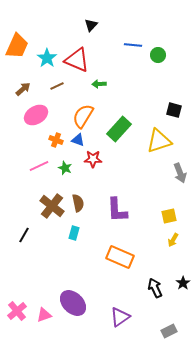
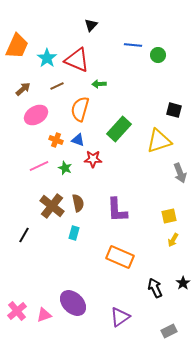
orange semicircle: moved 3 px left, 7 px up; rotated 15 degrees counterclockwise
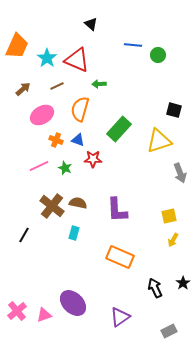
black triangle: moved 1 px up; rotated 32 degrees counterclockwise
pink ellipse: moved 6 px right
brown semicircle: rotated 66 degrees counterclockwise
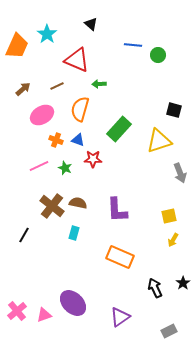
cyan star: moved 24 px up
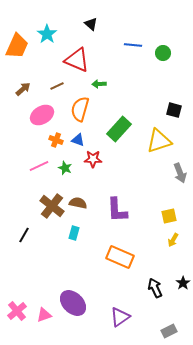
green circle: moved 5 px right, 2 px up
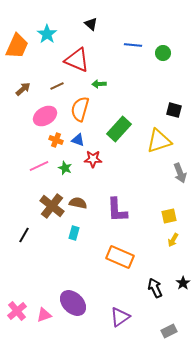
pink ellipse: moved 3 px right, 1 px down
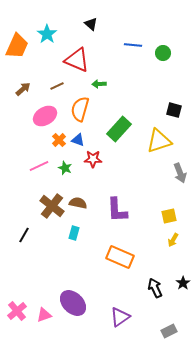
orange cross: moved 3 px right; rotated 24 degrees clockwise
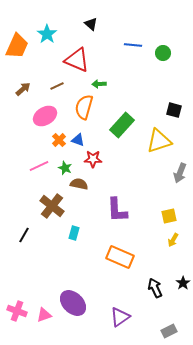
orange semicircle: moved 4 px right, 2 px up
green rectangle: moved 3 px right, 4 px up
gray arrow: rotated 42 degrees clockwise
brown semicircle: moved 1 px right, 19 px up
pink cross: rotated 30 degrees counterclockwise
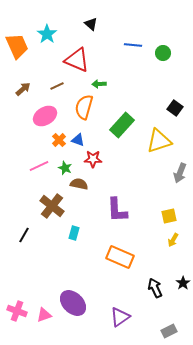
orange trapezoid: rotated 48 degrees counterclockwise
black square: moved 1 px right, 2 px up; rotated 21 degrees clockwise
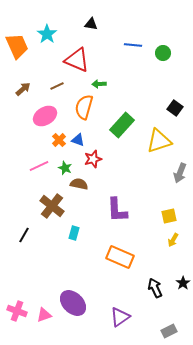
black triangle: rotated 32 degrees counterclockwise
red star: rotated 18 degrees counterclockwise
